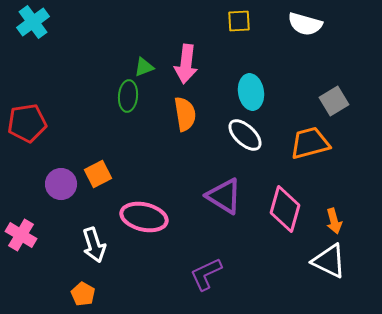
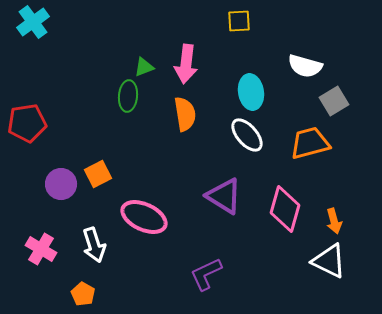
white semicircle: moved 42 px down
white ellipse: moved 2 px right; rotated 6 degrees clockwise
pink ellipse: rotated 12 degrees clockwise
pink cross: moved 20 px right, 14 px down
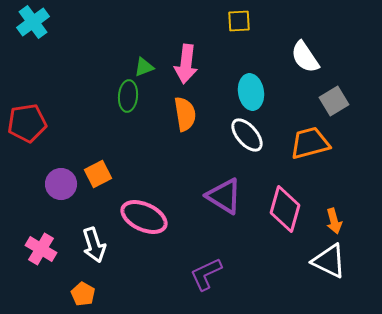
white semicircle: moved 9 px up; rotated 40 degrees clockwise
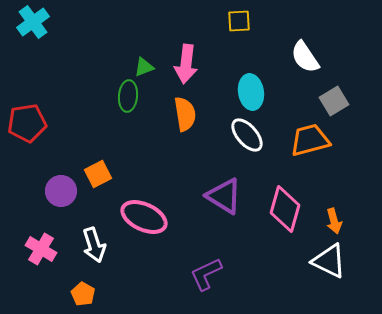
orange trapezoid: moved 3 px up
purple circle: moved 7 px down
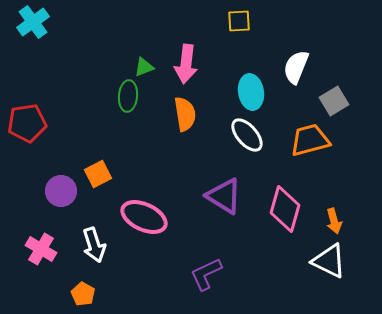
white semicircle: moved 9 px left, 10 px down; rotated 56 degrees clockwise
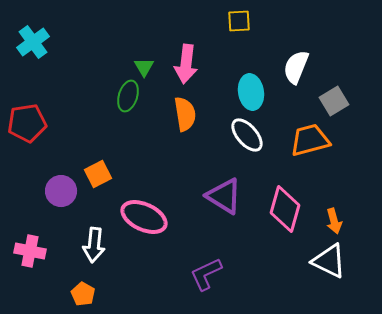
cyan cross: moved 20 px down
green triangle: rotated 40 degrees counterclockwise
green ellipse: rotated 12 degrees clockwise
white arrow: rotated 24 degrees clockwise
pink cross: moved 11 px left, 2 px down; rotated 20 degrees counterclockwise
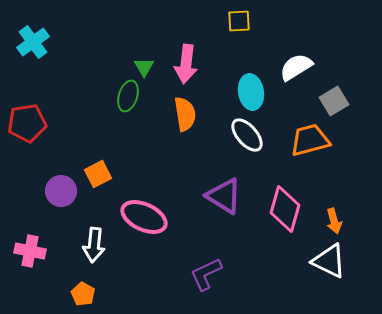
white semicircle: rotated 36 degrees clockwise
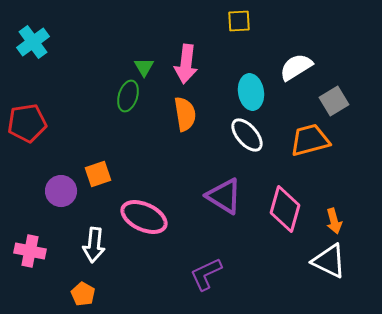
orange square: rotated 8 degrees clockwise
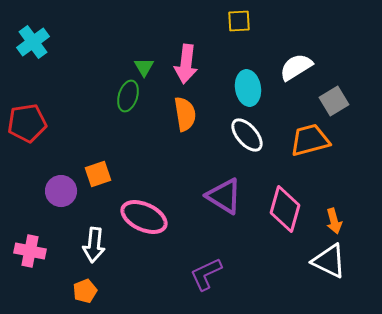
cyan ellipse: moved 3 px left, 4 px up
orange pentagon: moved 2 px right, 3 px up; rotated 20 degrees clockwise
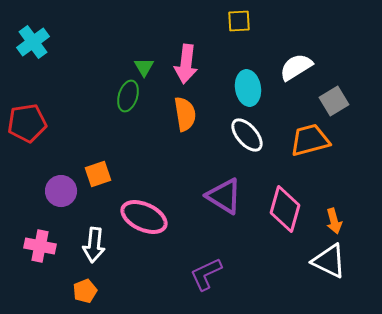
pink cross: moved 10 px right, 5 px up
